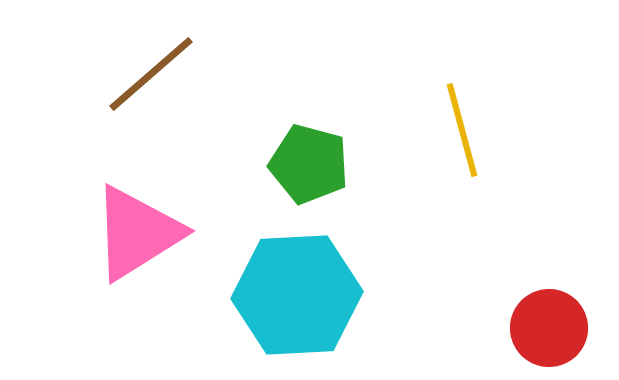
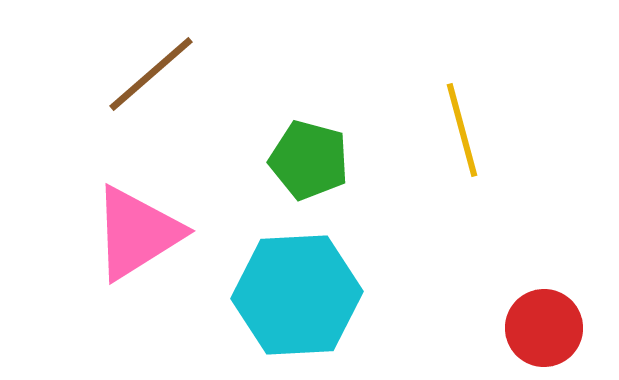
green pentagon: moved 4 px up
red circle: moved 5 px left
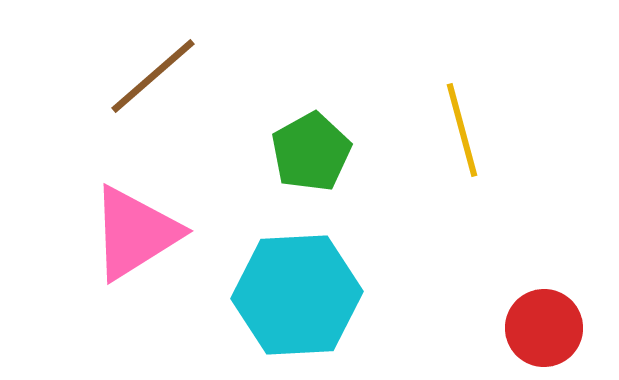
brown line: moved 2 px right, 2 px down
green pentagon: moved 2 px right, 8 px up; rotated 28 degrees clockwise
pink triangle: moved 2 px left
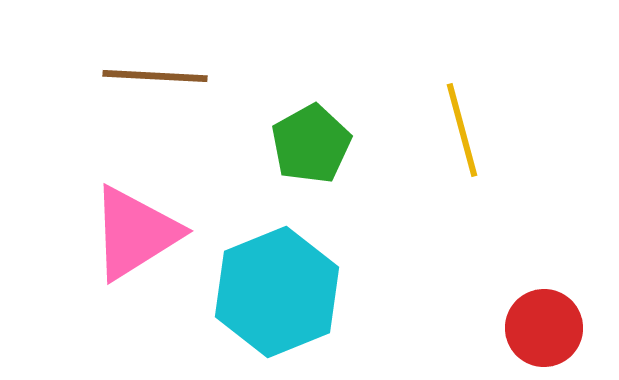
brown line: moved 2 px right; rotated 44 degrees clockwise
green pentagon: moved 8 px up
cyan hexagon: moved 20 px left, 3 px up; rotated 19 degrees counterclockwise
